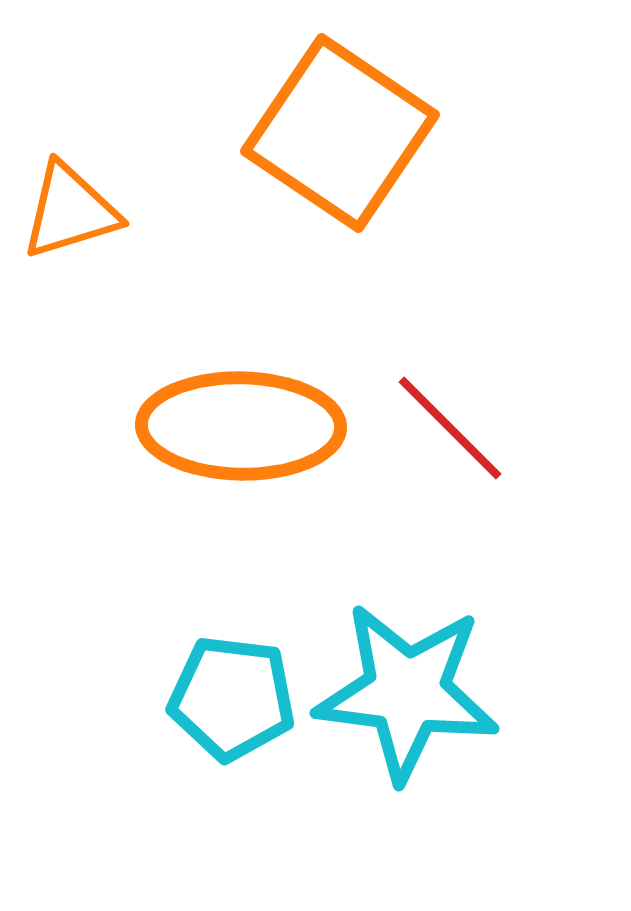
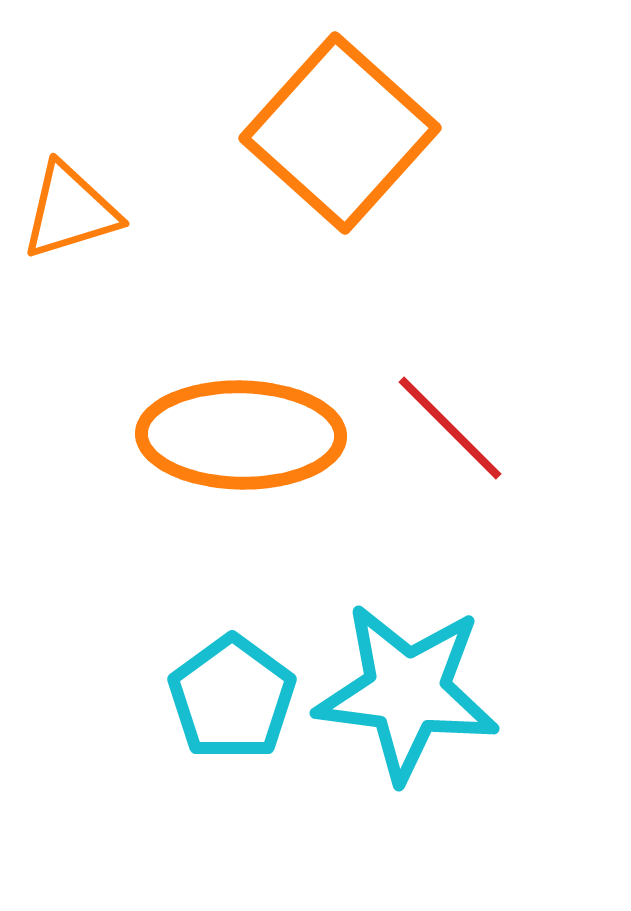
orange square: rotated 8 degrees clockwise
orange ellipse: moved 9 px down
cyan pentagon: rotated 29 degrees clockwise
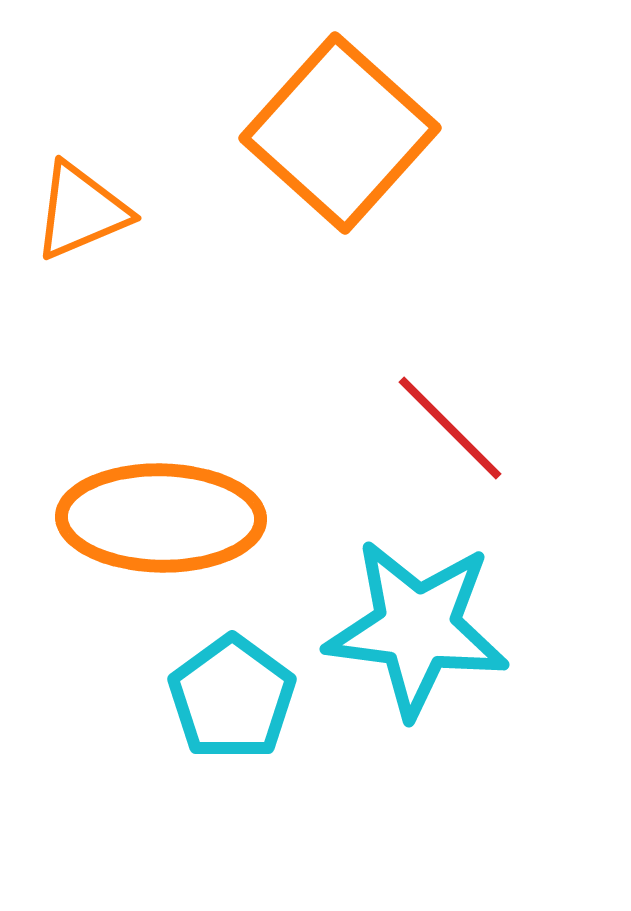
orange triangle: moved 11 px right; rotated 6 degrees counterclockwise
orange ellipse: moved 80 px left, 83 px down
cyan star: moved 10 px right, 64 px up
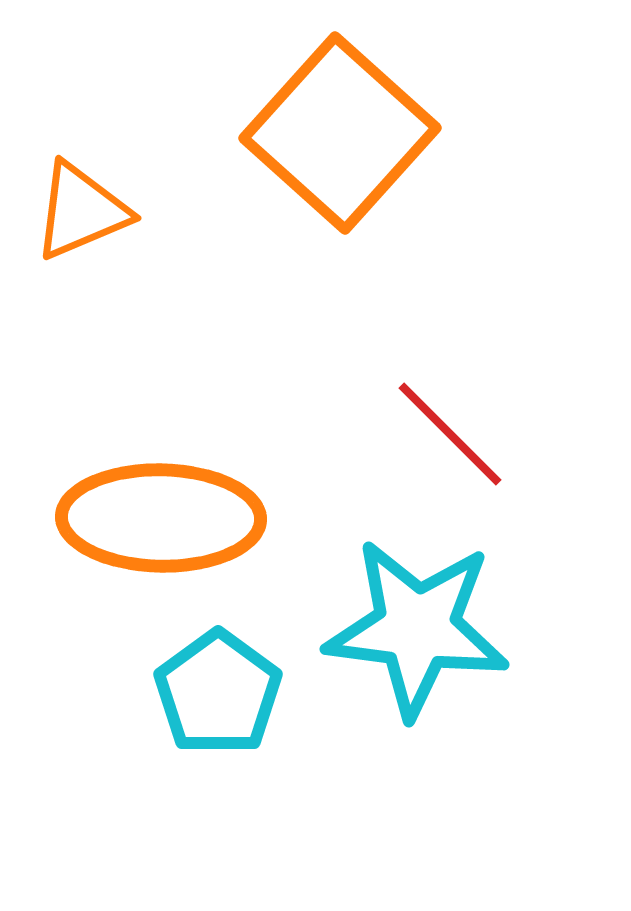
red line: moved 6 px down
cyan pentagon: moved 14 px left, 5 px up
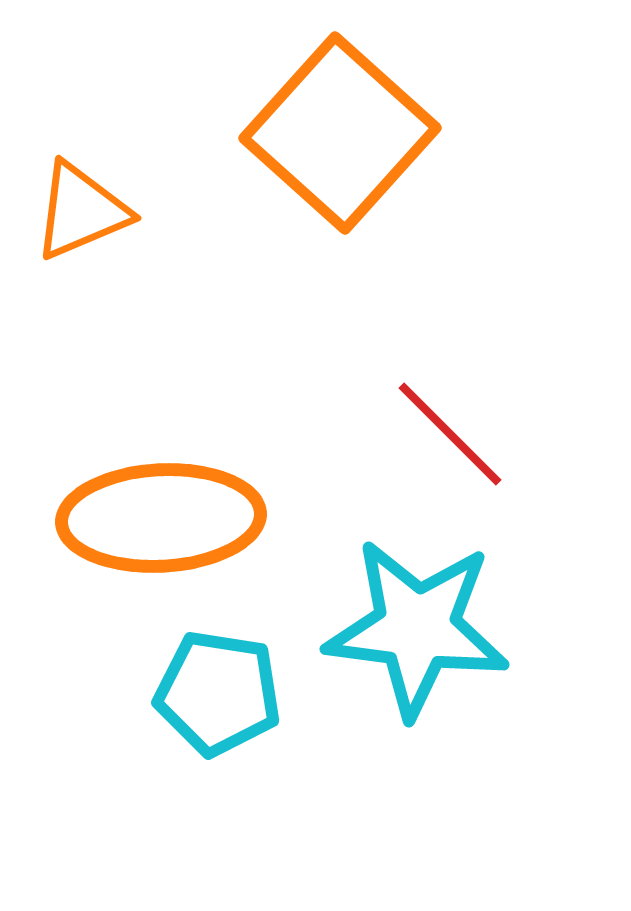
orange ellipse: rotated 4 degrees counterclockwise
cyan pentagon: rotated 27 degrees counterclockwise
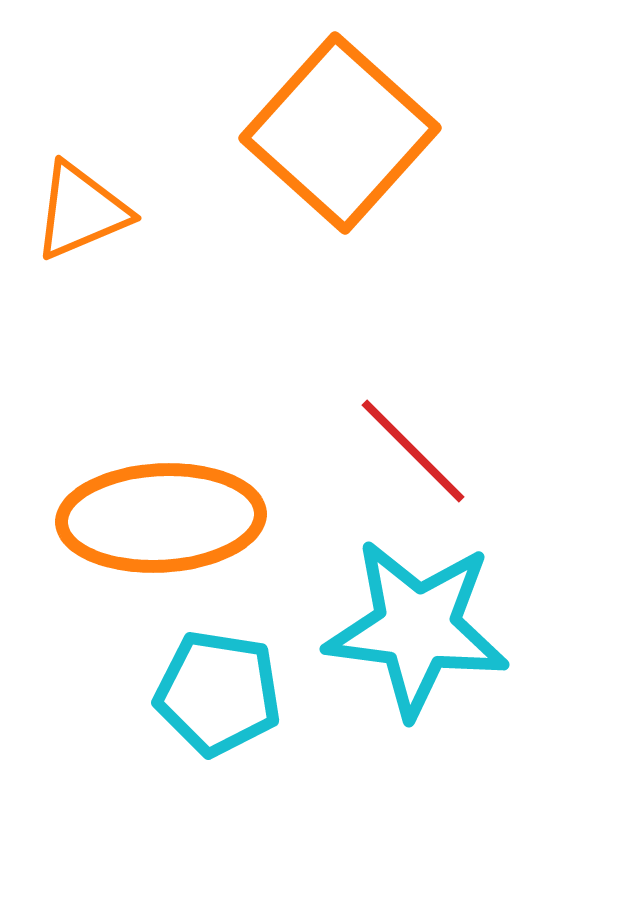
red line: moved 37 px left, 17 px down
